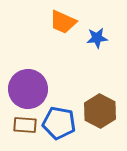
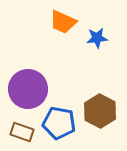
brown rectangle: moved 3 px left, 7 px down; rotated 15 degrees clockwise
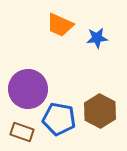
orange trapezoid: moved 3 px left, 3 px down
blue pentagon: moved 4 px up
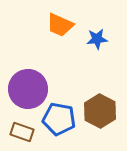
blue star: moved 1 px down
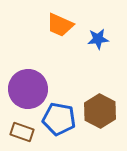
blue star: moved 1 px right
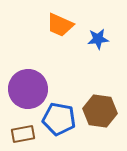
brown hexagon: rotated 20 degrees counterclockwise
brown rectangle: moved 1 px right, 2 px down; rotated 30 degrees counterclockwise
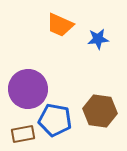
blue pentagon: moved 4 px left, 1 px down
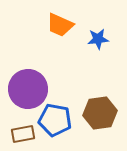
brown hexagon: moved 2 px down; rotated 16 degrees counterclockwise
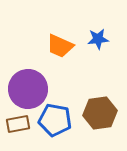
orange trapezoid: moved 21 px down
brown rectangle: moved 5 px left, 10 px up
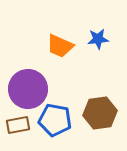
brown rectangle: moved 1 px down
